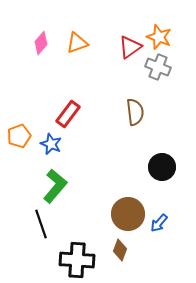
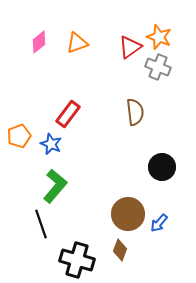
pink diamond: moved 2 px left, 1 px up; rotated 10 degrees clockwise
black cross: rotated 12 degrees clockwise
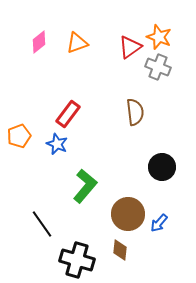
blue star: moved 6 px right
green L-shape: moved 30 px right
black line: moved 1 px right; rotated 16 degrees counterclockwise
brown diamond: rotated 15 degrees counterclockwise
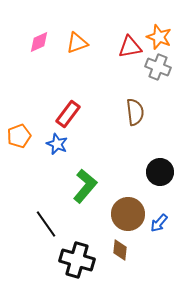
pink diamond: rotated 15 degrees clockwise
red triangle: rotated 25 degrees clockwise
black circle: moved 2 px left, 5 px down
black line: moved 4 px right
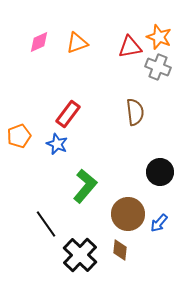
black cross: moved 3 px right, 5 px up; rotated 28 degrees clockwise
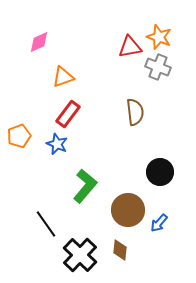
orange triangle: moved 14 px left, 34 px down
brown circle: moved 4 px up
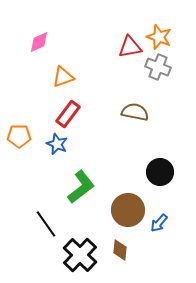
brown semicircle: rotated 72 degrees counterclockwise
orange pentagon: rotated 20 degrees clockwise
green L-shape: moved 4 px left, 1 px down; rotated 12 degrees clockwise
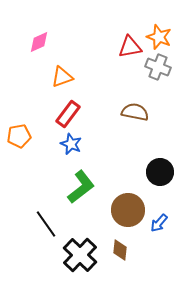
orange triangle: moved 1 px left
orange pentagon: rotated 10 degrees counterclockwise
blue star: moved 14 px right
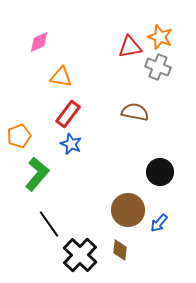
orange star: moved 1 px right
orange triangle: moved 1 px left; rotated 30 degrees clockwise
orange pentagon: rotated 10 degrees counterclockwise
green L-shape: moved 44 px left, 13 px up; rotated 12 degrees counterclockwise
black line: moved 3 px right
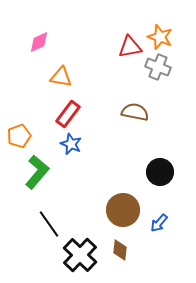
green L-shape: moved 2 px up
brown circle: moved 5 px left
